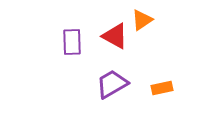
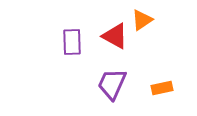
purple trapezoid: rotated 36 degrees counterclockwise
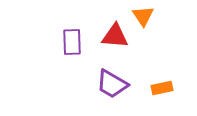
orange triangle: moved 1 px right, 4 px up; rotated 30 degrees counterclockwise
red triangle: rotated 24 degrees counterclockwise
purple trapezoid: rotated 84 degrees counterclockwise
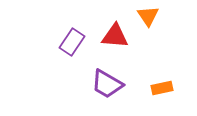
orange triangle: moved 5 px right
purple rectangle: rotated 36 degrees clockwise
purple trapezoid: moved 5 px left
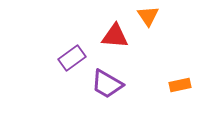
purple rectangle: moved 16 px down; rotated 20 degrees clockwise
orange rectangle: moved 18 px right, 3 px up
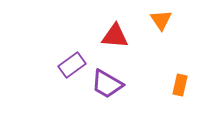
orange triangle: moved 13 px right, 4 px down
purple rectangle: moved 7 px down
orange rectangle: rotated 65 degrees counterclockwise
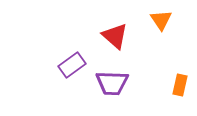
red triangle: rotated 36 degrees clockwise
purple trapezoid: moved 5 px right, 1 px up; rotated 28 degrees counterclockwise
